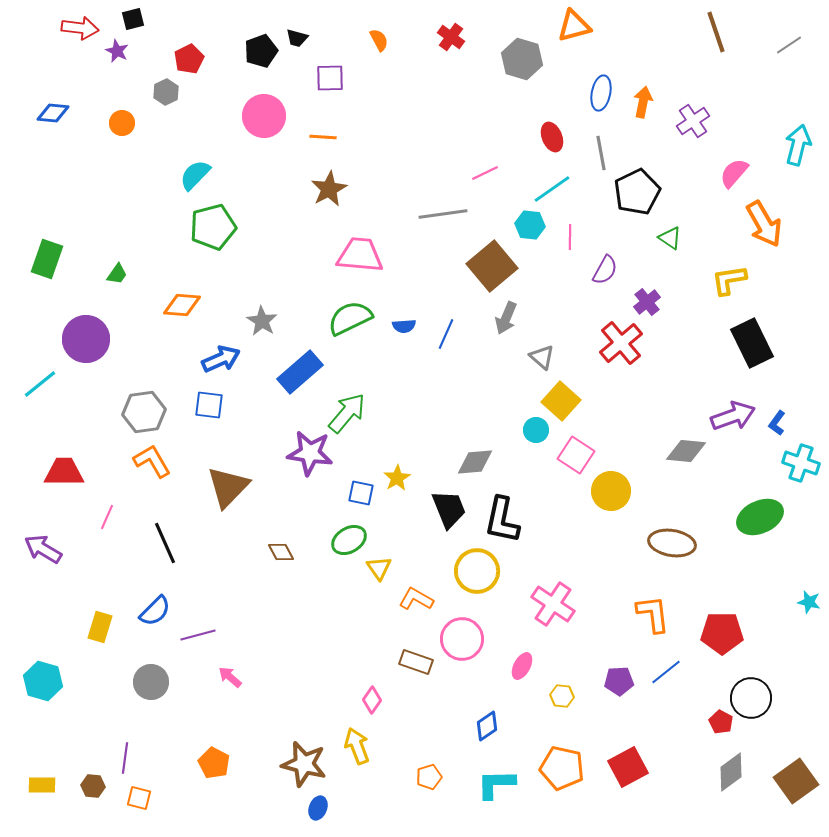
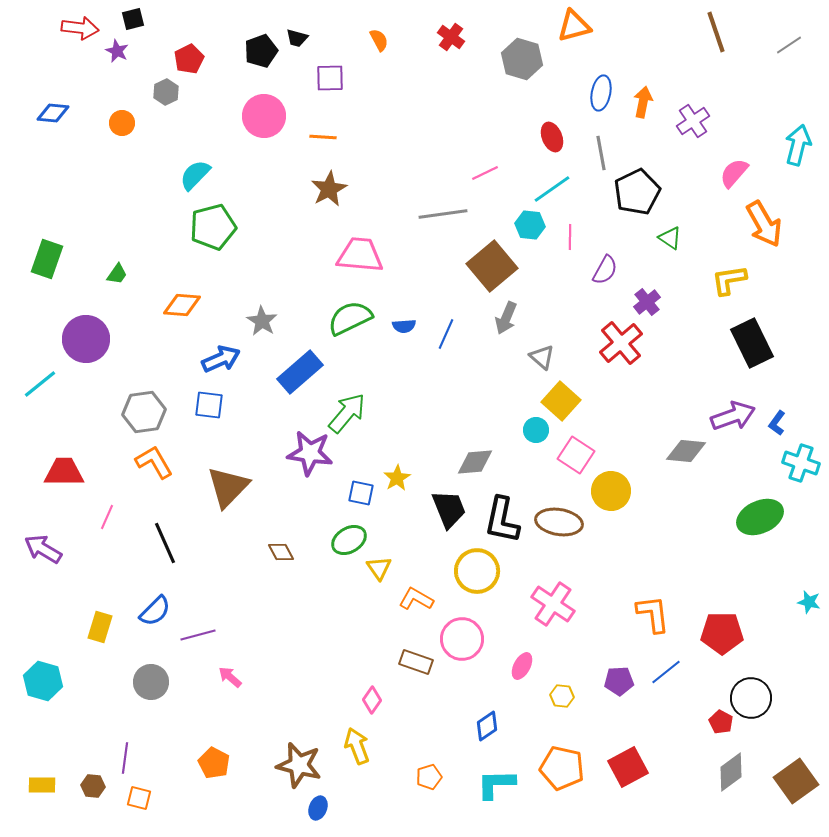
orange L-shape at (152, 461): moved 2 px right, 1 px down
brown ellipse at (672, 543): moved 113 px left, 21 px up
brown star at (304, 764): moved 5 px left, 1 px down
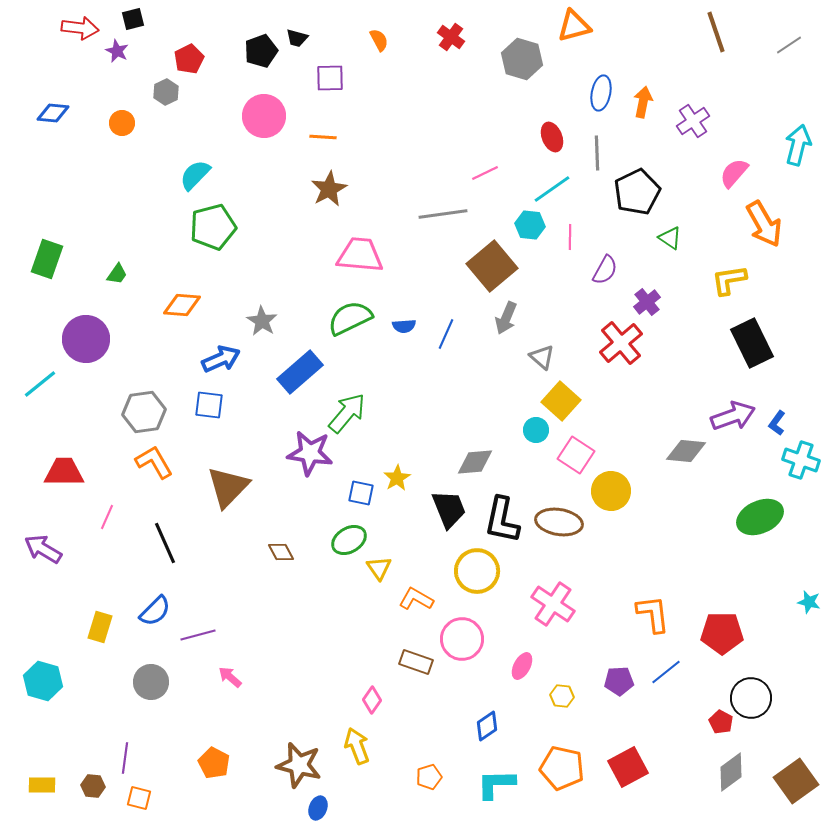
gray line at (601, 153): moved 4 px left; rotated 8 degrees clockwise
cyan cross at (801, 463): moved 3 px up
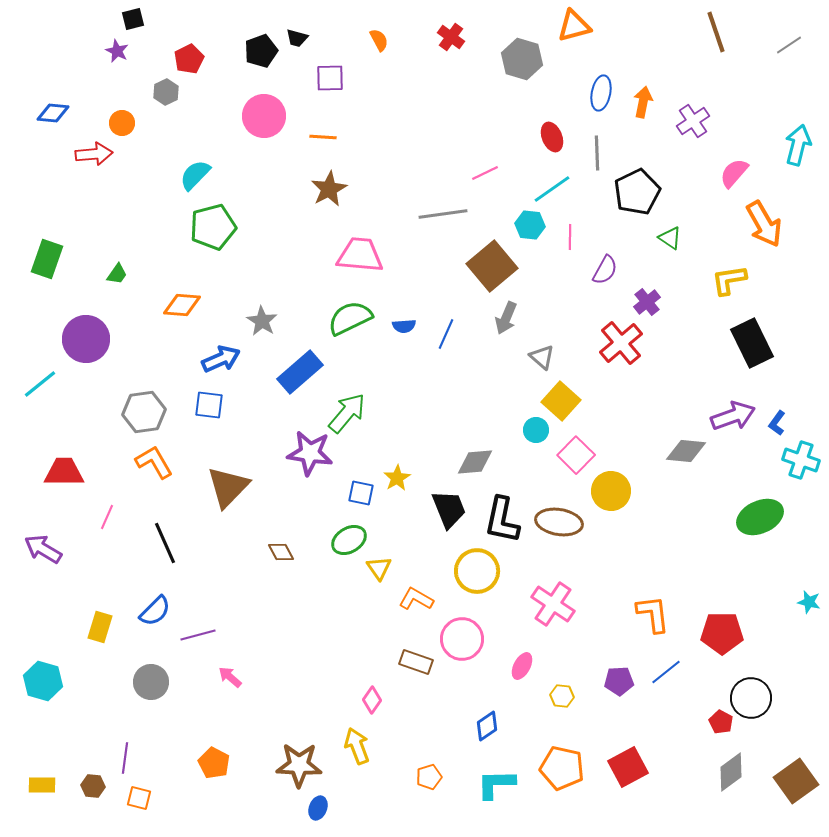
red arrow at (80, 28): moved 14 px right, 126 px down; rotated 12 degrees counterclockwise
pink square at (576, 455): rotated 12 degrees clockwise
brown star at (299, 765): rotated 12 degrees counterclockwise
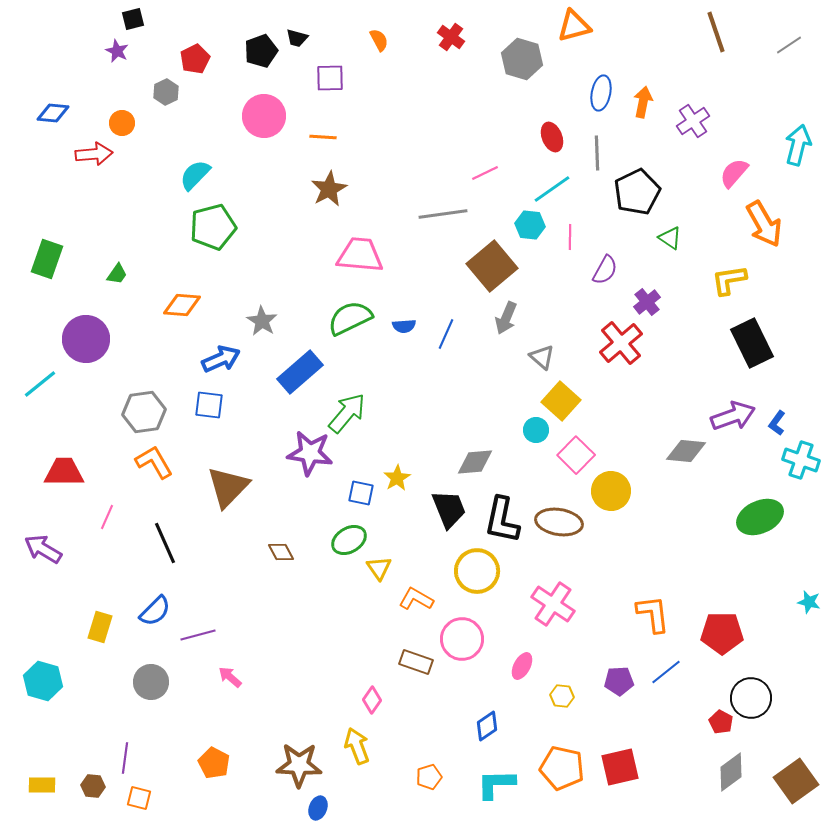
red pentagon at (189, 59): moved 6 px right
red square at (628, 767): moved 8 px left; rotated 15 degrees clockwise
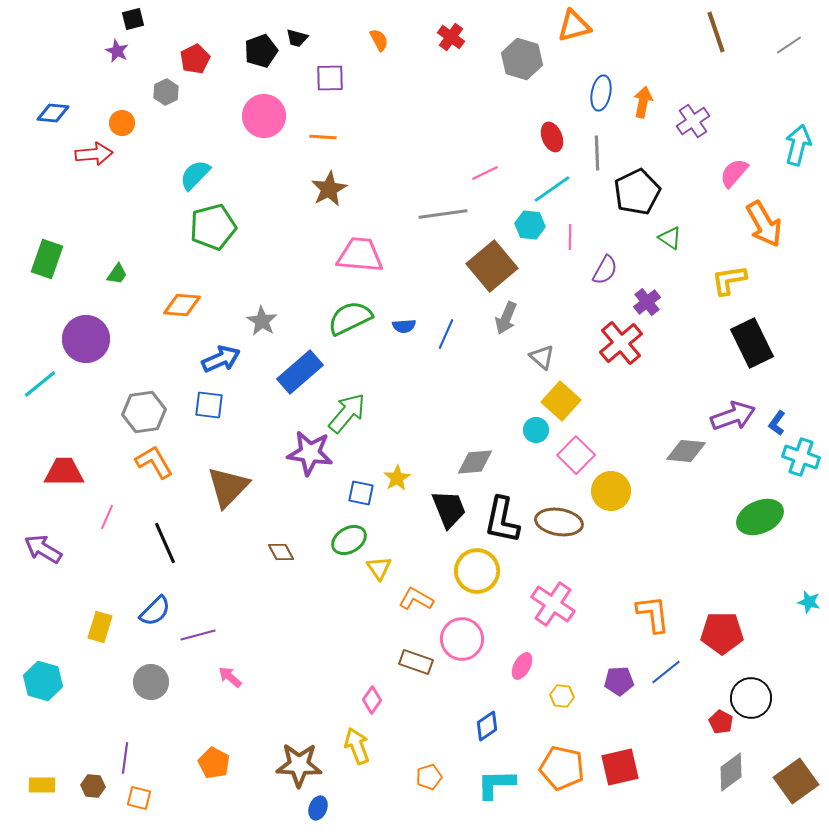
cyan cross at (801, 460): moved 3 px up
